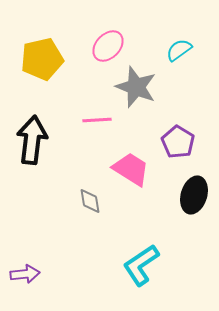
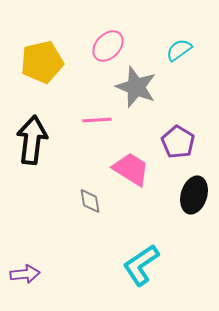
yellow pentagon: moved 3 px down
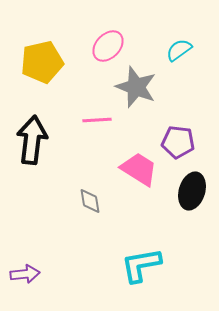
purple pentagon: rotated 24 degrees counterclockwise
pink trapezoid: moved 8 px right
black ellipse: moved 2 px left, 4 px up
cyan L-shape: rotated 24 degrees clockwise
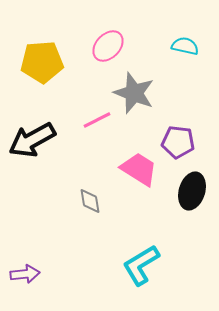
cyan semicircle: moved 6 px right, 4 px up; rotated 48 degrees clockwise
yellow pentagon: rotated 9 degrees clockwise
gray star: moved 2 px left, 6 px down
pink line: rotated 24 degrees counterclockwise
black arrow: rotated 126 degrees counterclockwise
cyan L-shape: rotated 21 degrees counterclockwise
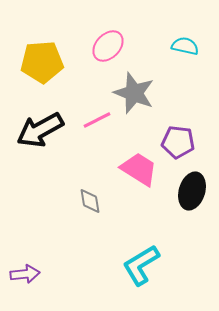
black arrow: moved 8 px right, 10 px up
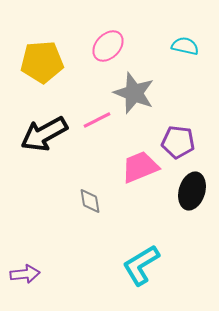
black arrow: moved 4 px right, 4 px down
pink trapezoid: moved 1 px right, 2 px up; rotated 54 degrees counterclockwise
